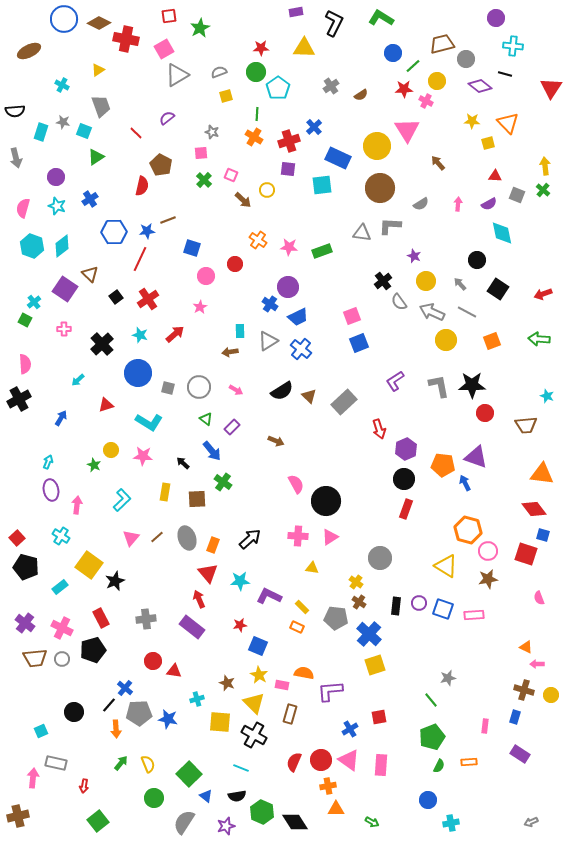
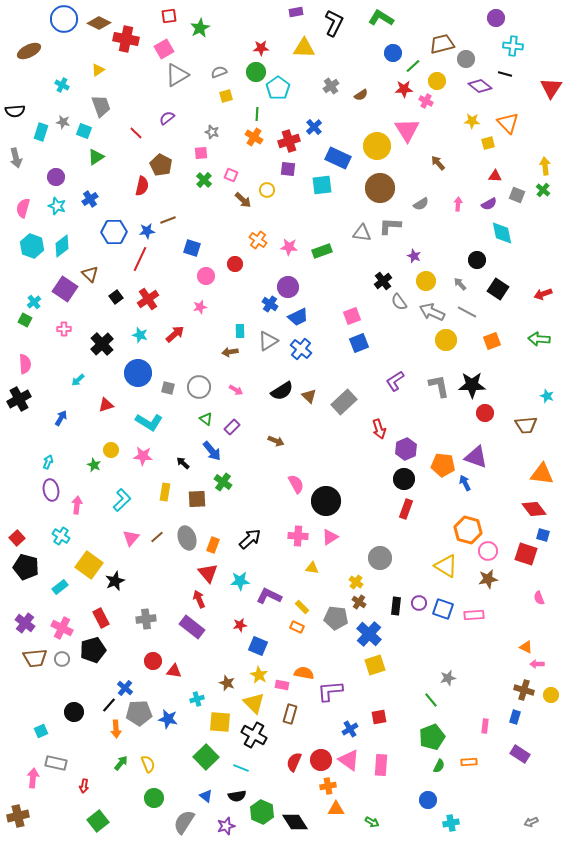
pink star at (200, 307): rotated 16 degrees clockwise
green square at (189, 774): moved 17 px right, 17 px up
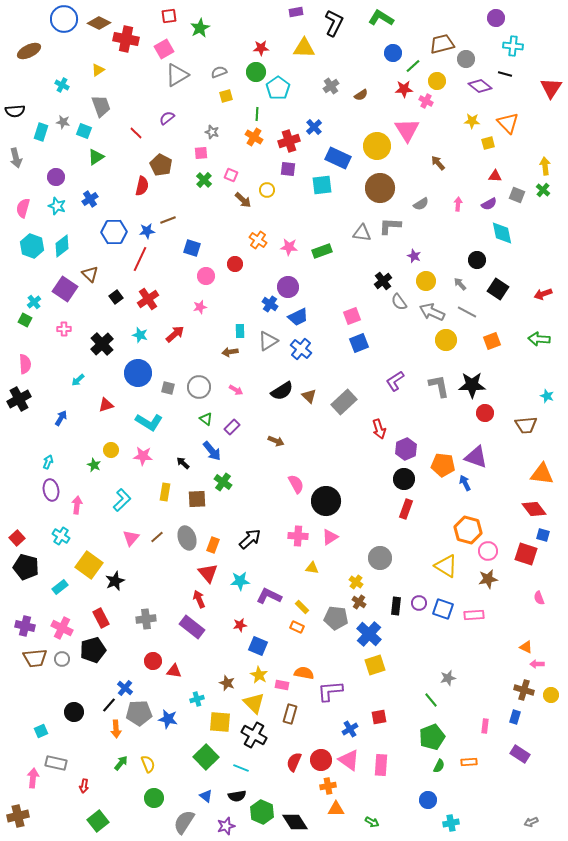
purple cross at (25, 623): moved 3 px down; rotated 24 degrees counterclockwise
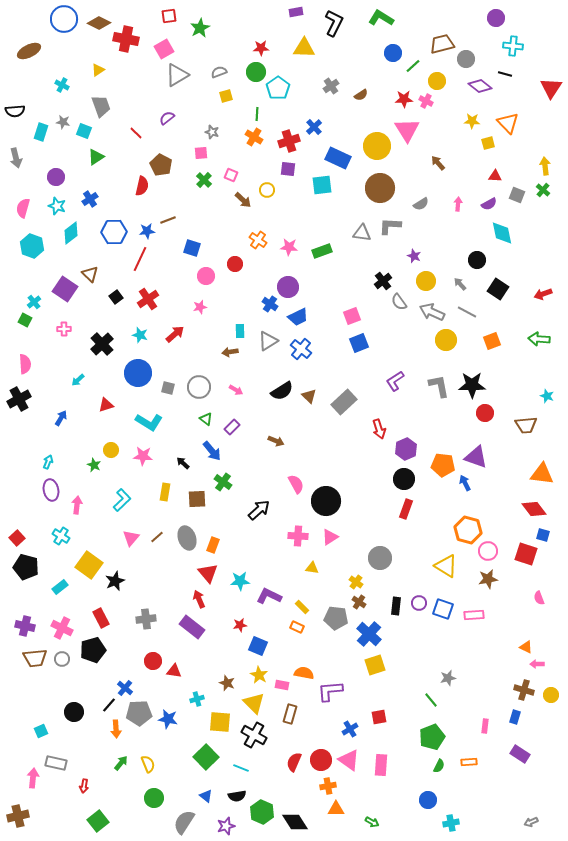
red star at (404, 89): moved 10 px down
cyan diamond at (62, 246): moved 9 px right, 13 px up
black arrow at (250, 539): moved 9 px right, 29 px up
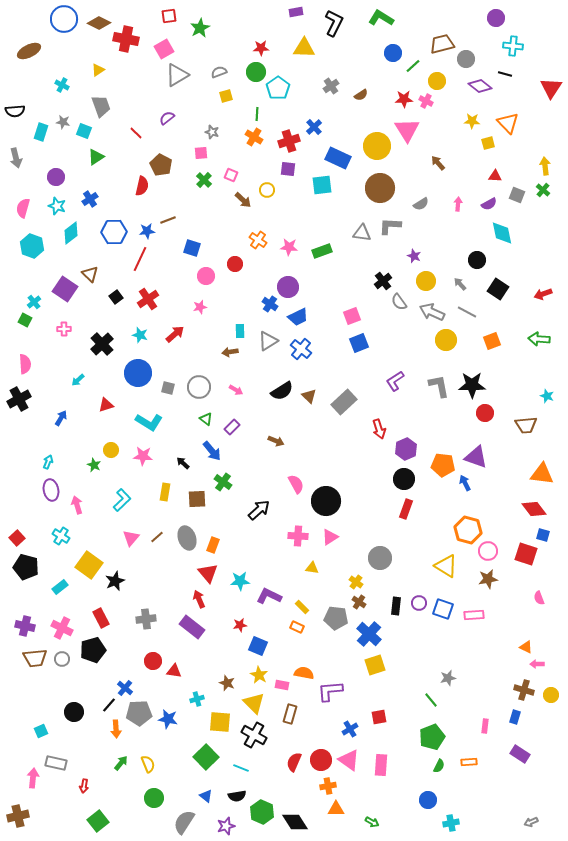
pink arrow at (77, 505): rotated 24 degrees counterclockwise
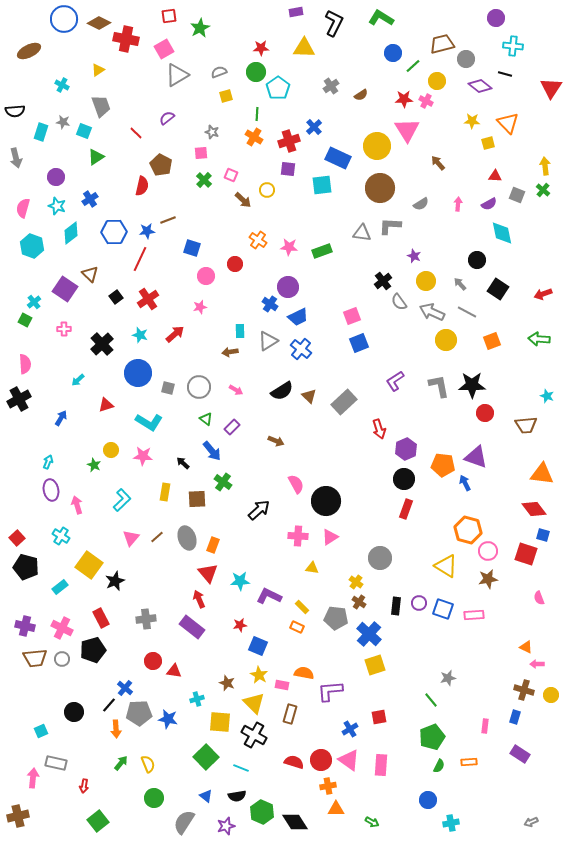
red semicircle at (294, 762): rotated 84 degrees clockwise
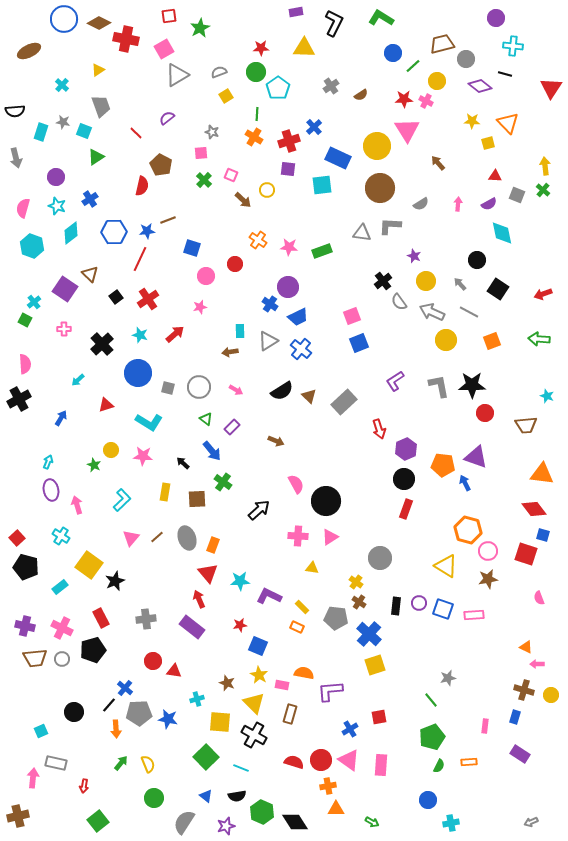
cyan cross at (62, 85): rotated 16 degrees clockwise
yellow square at (226, 96): rotated 16 degrees counterclockwise
gray line at (467, 312): moved 2 px right
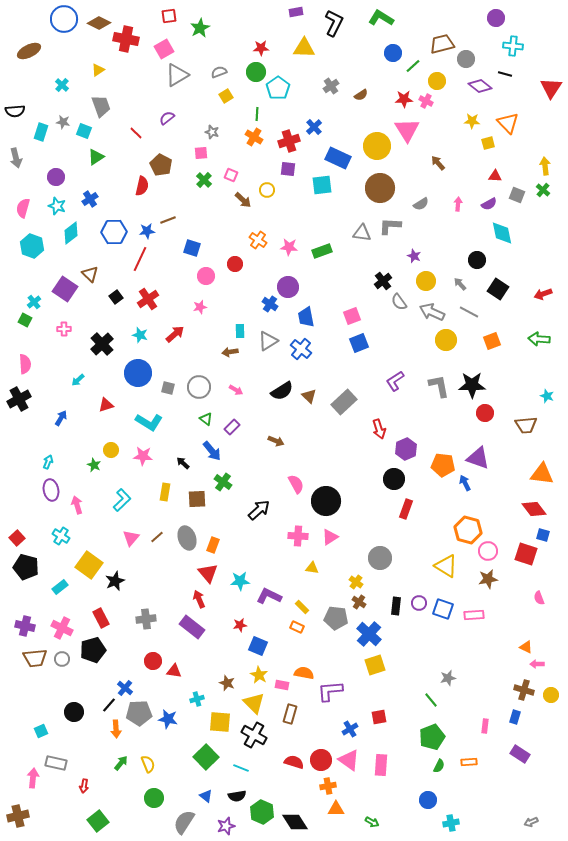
blue trapezoid at (298, 317): moved 8 px right; rotated 105 degrees clockwise
purple triangle at (476, 457): moved 2 px right, 1 px down
black circle at (404, 479): moved 10 px left
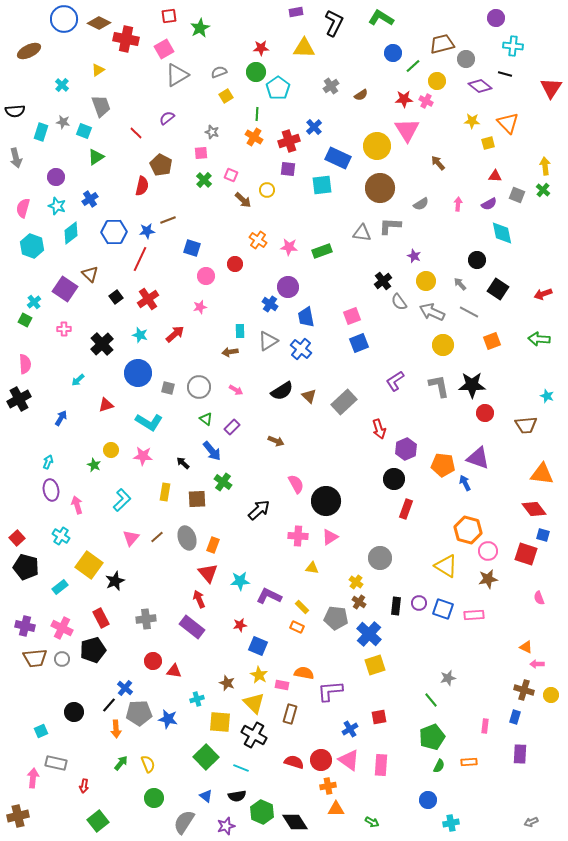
yellow circle at (446, 340): moved 3 px left, 5 px down
purple rectangle at (520, 754): rotated 60 degrees clockwise
